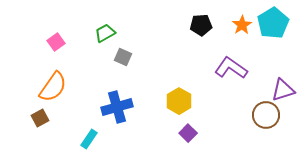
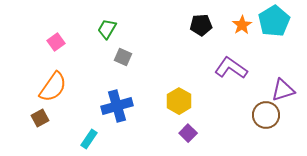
cyan pentagon: moved 1 px right, 2 px up
green trapezoid: moved 2 px right, 4 px up; rotated 30 degrees counterclockwise
blue cross: moved 1 px up
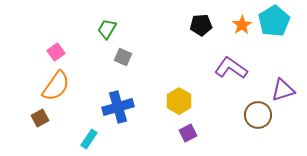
pink square: moved 10 px down
orange semicircle: moved 3 px right, 1 px up
blue cross: moved 1 px right, 1 px down
brown circle: moved 8 px left
purple square: rotated 18 degrees clockwise
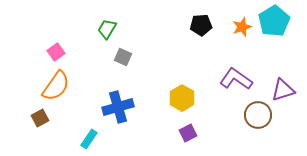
orange star: moved 2 px down; rotated 12 degrees clockwise
purple L-shape: moved 5 px right, 11 px down
yellow hexagon: moved 3 px right, 3 px up
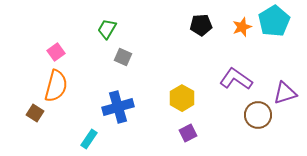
orange semicircle: rotated 20 degrees counterclockwise
purple triangle: moved 2 px right, 3 px down
brown square: moved 5 px left, 5 px up; rotated 30 degrees counterclockwise
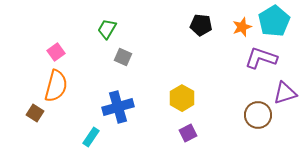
black pentagon: rotated 10 degrees clockwise
purple L-shape: moved 25 px right, 21 px up; rotated 16 degrees counterclockwise
cyan rectangle: moved 2 px right, 2 px up
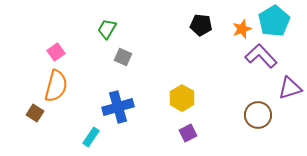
orange star: moved 2 px down
purple L-shape: moved 2 px up; rotated 28 degrees clockwise
purple triangle: moved 5 px right, 5 px up
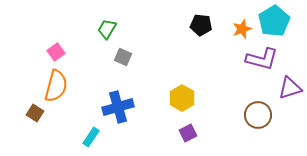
purple L-shape: moved 1 px right, 3 px down; rotated 148 degrees clockwise
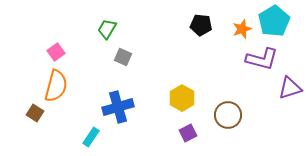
brown circle: moved 30 px left
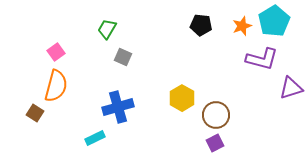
orange star: moved 3 px up
purple triangle: moved 1 px right
brown circle: moved 12 px left
purple square: moved 27 px right, 10 px down
cyan rectangle: moved 4 px right, 1 px down; rotated 30 degrees clockwise
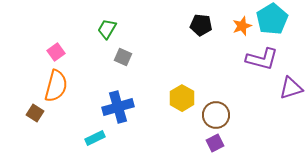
cyan pentagon: moved 2 px left, 2 px up
